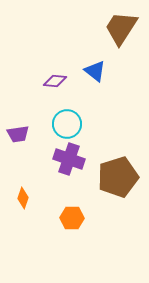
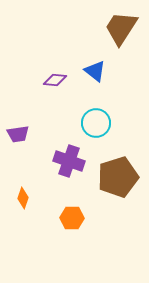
purple diamond: moved 1 px up
cyan circle: moved 29 px right, 1 px up
purple cross: moved 2 px down
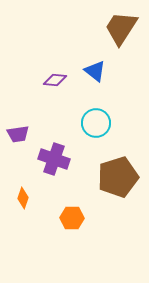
purple cross: moved 15 px left, 2 px up
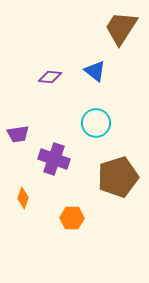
purple diamond: moved 5 px left, 3 px up
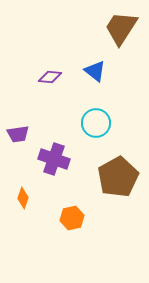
brown pentagon: rotated 12 degrees counterclockwise
orange hexagon: rotated 15 degrees counterclockwise
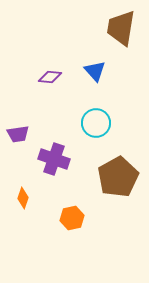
brown trapezoid: rotated 24 degrees counterclockwise
blue triangle: rotated 10 degrees clockwise
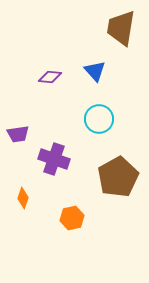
cyan circle: moved 3 px right, 4 px up
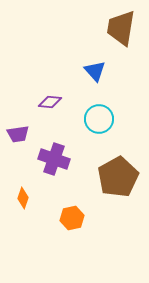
purple diamond: moved 25 px down
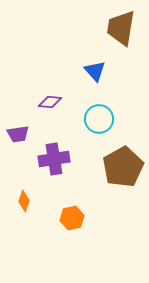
purple cross: rotated 28 degrees counterclockwise
brown pentagon: moved 5 px right, 10 px up
orange diamond: moved 1 px right, 3 px down
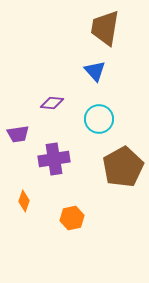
brown trapezoid: moved 16 px left
purple diamond: moved 2 px right, 1 px down
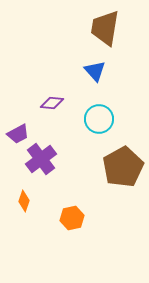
purple trapezoid: rotated 20 degrees counterclockwise
purple cross: moved 13 px left; rotated 28 degrees counterclockwise
